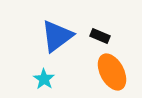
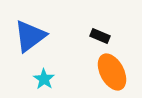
blue triangle: moved 27 px left
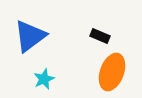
orange ellipse: rotated 48 degrees clockwise
cyan star: rotated 15 degrees clockwise
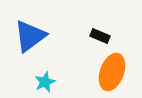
cyan star: moved 1 px right, 3 px down
